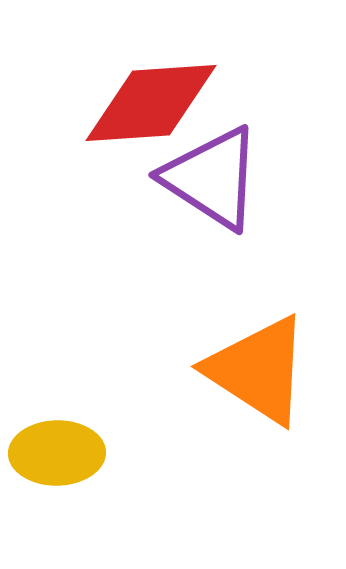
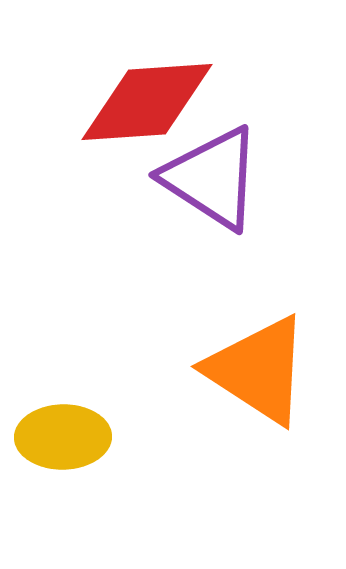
red diamond: moved 4 px left, 1 px up
yellow ellipse: moved 6 px right, 16 px up
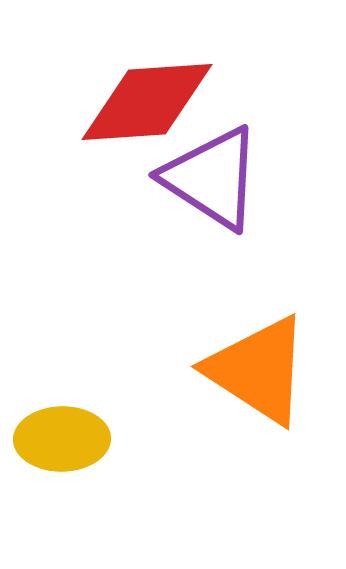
yellow ellipse: moved 1 px left, 2 px down
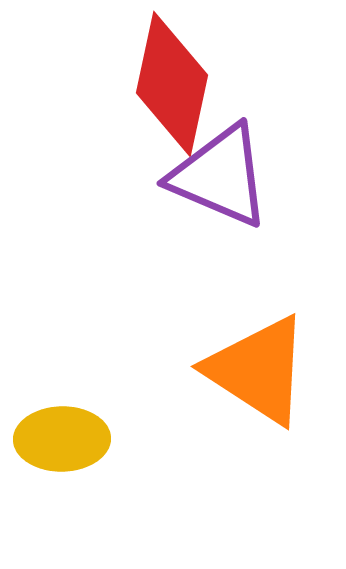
red diamond: moved 25 px right, 18 px up; rotated 74 degrees counterclockwise
purple triangle: moved 8 px right, 2 px up; rotated 10 degrees counterclockwise
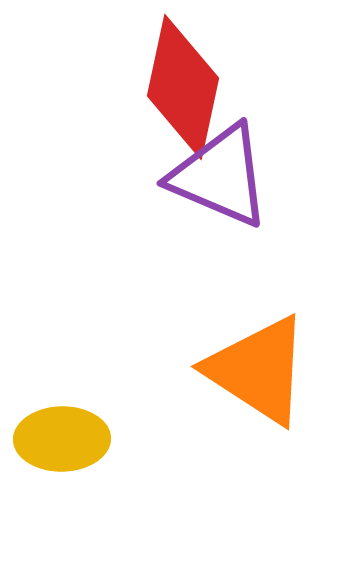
red diamond: moved 11 px right, 3 px down
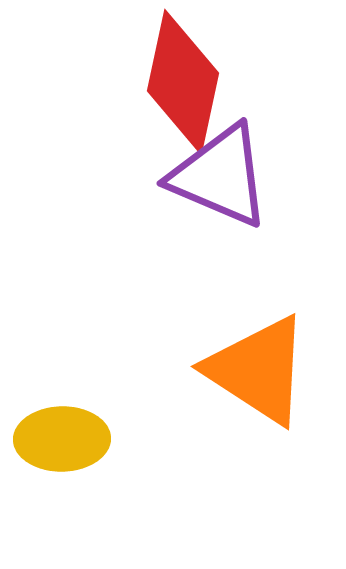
red diamond: moved 5 px up
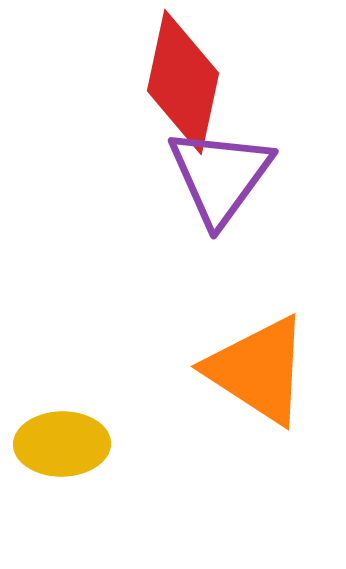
purple triangle: rotated 43 degrees clockwise
yellow ellipse: moved 5 px down
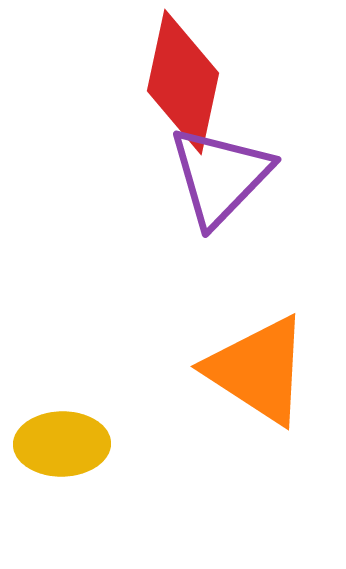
purple triangle: rotated 8 degrees clockwise
